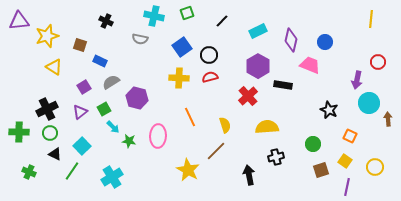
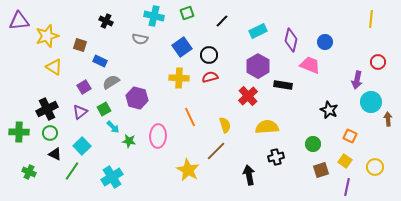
cyan circle at (369, 103): moved 2 px right, 1 px up
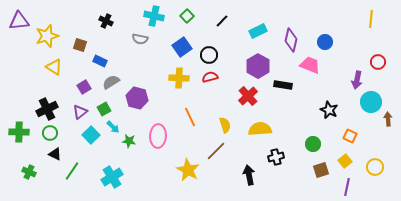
green square at (187, 13): moved 3 px down; rotated 24 degrees counterclockwise
yellow semicircle at (267, 127): moved 7 px left, 2 px down
cyan square at (82, 146): moved 9 px right, 11 px up
yellow square at (345, 161): rotated 16 degrees clockwise
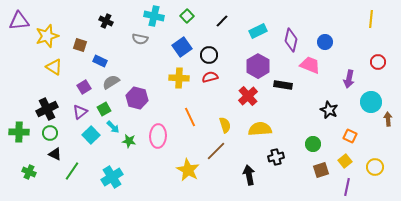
purple arrow at (357, 80): moved 8 px left, 1 px up
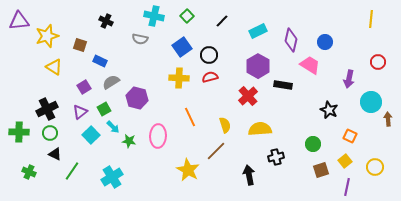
pink trapezoid at (310, 65): rotated 10 degrees clockwise
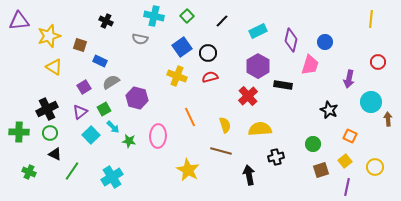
yellow star at (47, 36): moved 2 px right
black circle at (209, 55): moved 1 px left, 2 px up
pink trapezoid at (310, 65): rotated 75 degrees clockwise
yellow cross at (179, 78): moved 2 px left, 2 px up; rotated 18 degrees clockwise
brown line at (216, 151): moved 5 px right; rotated 60 degrees clockwise
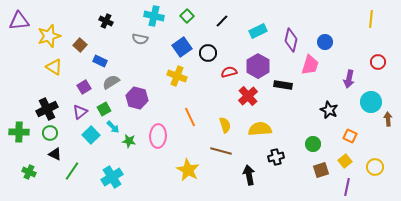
brown square at (80, 45): rotated 24 degrees clockwise
red semicircle at (210, 77): moved 19 px right, 5 px up
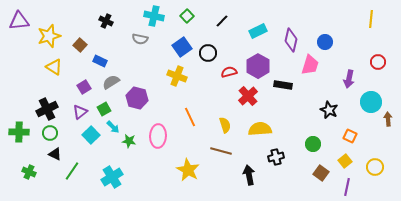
brown square at (321, 170): moved 3 px down; rotated 35 degrees counterclockwise
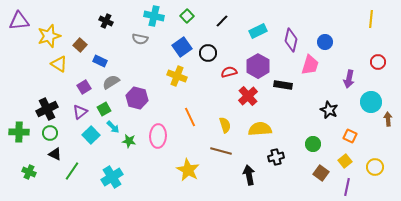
yellow triangle at (54, 67): moved 5 px right, 3 px up
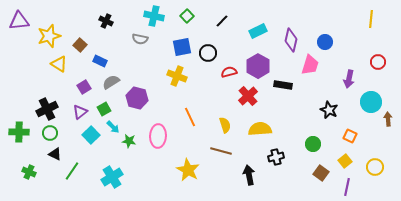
blue square at (182, 47): rotated 24 degrees clockwise
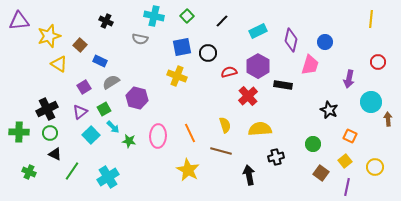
orange line at (190, 117): moved 16 px down
cyan cross at (112, 177): moved 4 px left
